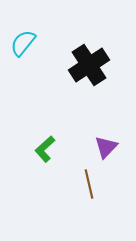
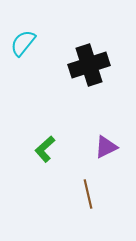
black cross: rotated 15 degrees clockwise
purple triangle: rotated 20 degrees clockwise
brown line: moved 1 px left, 10 px down
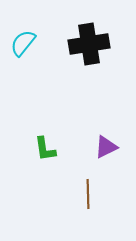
black cross: moved 21 px up; rotated 9 degrees clockwise
green L-shape: rotated 56 degrees counterclockwise
brown line: rotated 12 degrees clockwise
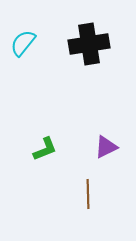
green L-shape: rotated 104 degrees counterclockwise
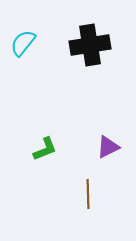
black cross: moved 1 px right, 1 px down
purple triangle: moved 2 px right
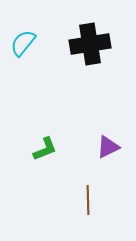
black cross: moved 1 px up
brown line: moved 6 px down
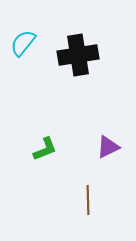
black cross: moved 12 px left, 11 px down
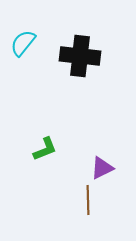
black cross: moved 2 px right, 1 px down; rotated 15 degrees clockwise
purple triangle: moved 6 px left, 21 px down
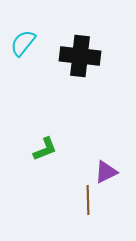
purple triangle: moved 4 px right, 4 px down
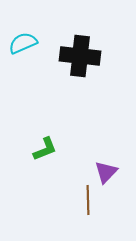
cyan semicircle: rotated 28 degrees clockwise
purple triangle: rotated 20 degrees counterclockwise
